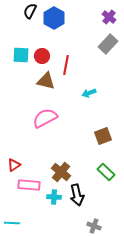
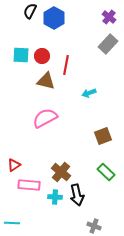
cyan cross: moved 1 px right
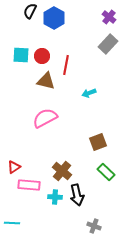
brown square: moved 5 px left, 6 px down
red triangle: moved 2 px down
brown cross: moved 1 px right, 1 px up
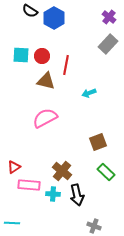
black semicircle: rotated 84 degrees counterclockwise
cyan cross: moved 2 px left, 3 px up
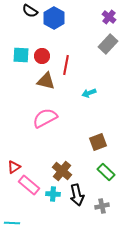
pink rectangle: rotated 35 degrees clockwise
gray cross: moved 8 px right, 20 px up; rotated 32 degrees counterclockwise
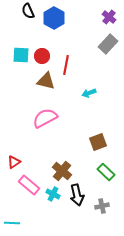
black semicircle: moved 2 px left; rotated 35 degrees clockwise
red triangle: moved 5 px up
cyan cross: rotated 24 degrees clockwise
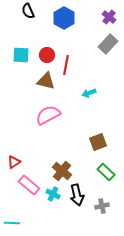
blue hexagon: moved 10 px right
red circle: moved 5 px right, 1 px up
pink semicircle: moved 3 px right, 3 px up
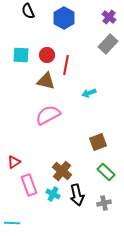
pink rectangle: rotated 30 degrees clockwise
gray cross: moved 2 px right, 3 px up
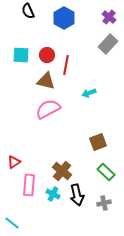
pink semicircle: moved 6 px up
pink rectangle: rotated 25 degrees clockwise
cyan line: rotated 35 degrees clockwise
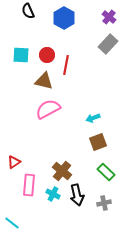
brown triangle: moved 2 px left
cyan arrow: moved 4 px right, 25 px down
